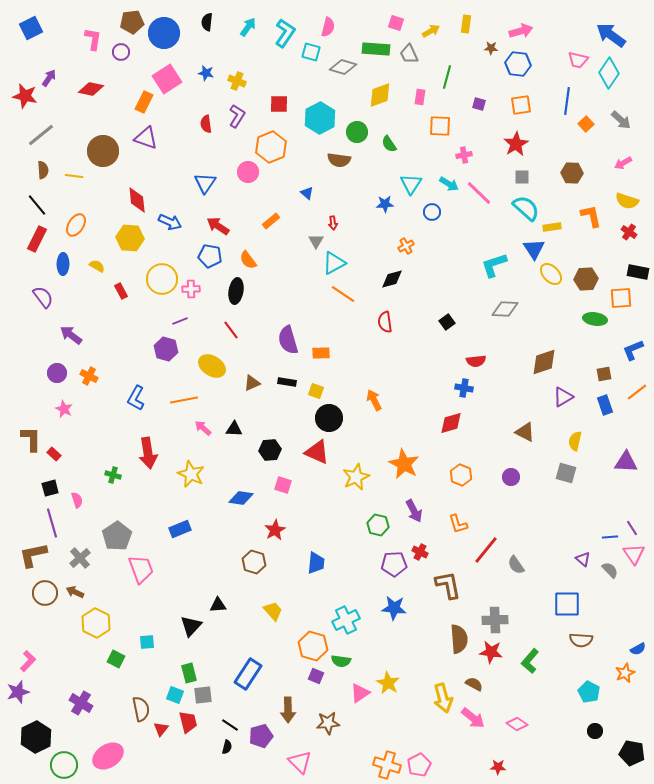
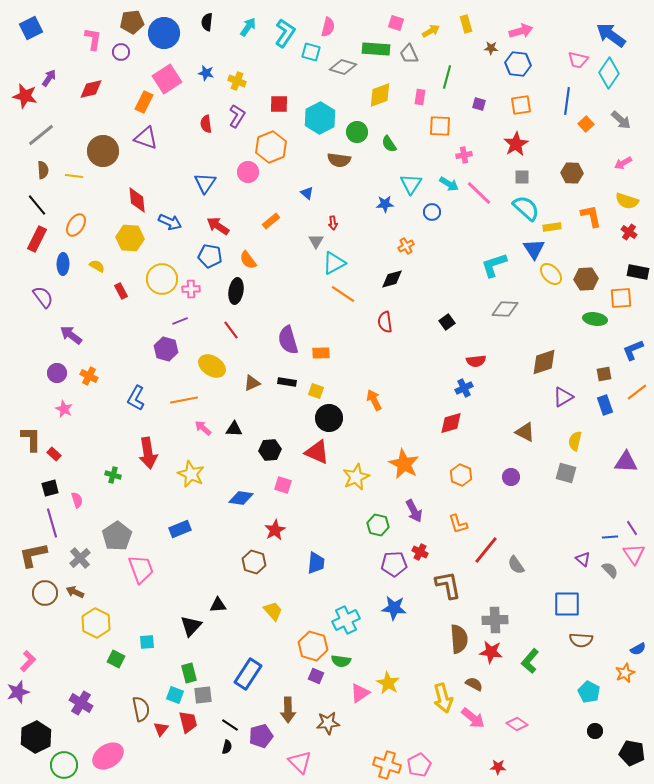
yellow rectangle at (466, 24): rotated 24 degrees counterclockwise
red diamond at (91, 89): rotated 25 degrees counterclockwise
blue cross at (464, 388): rotated 36 degrees counterclockwise
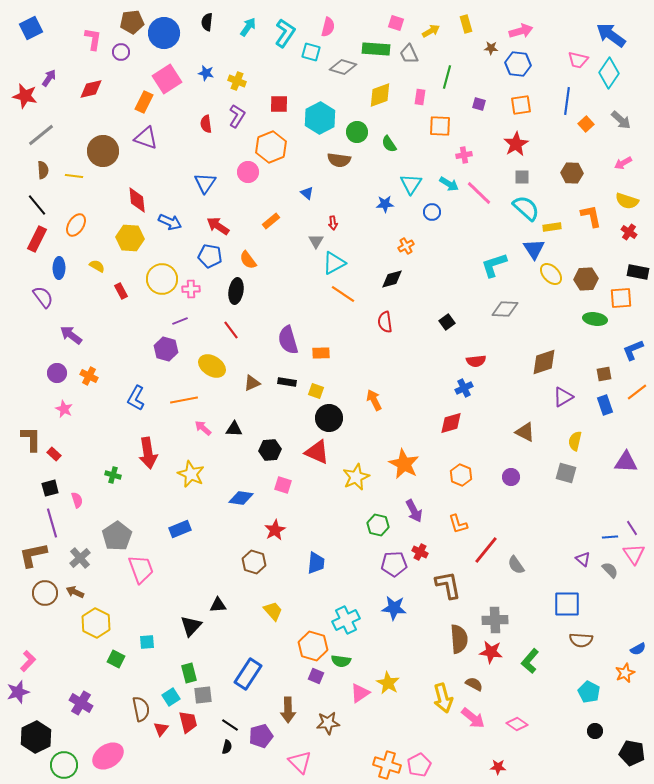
blue ellipse at (63, 264): moved 4 px left, 4 px down
cyan square at (175, 695): moved 4 px left, 2 px down; rotated 36 degrees clockwise
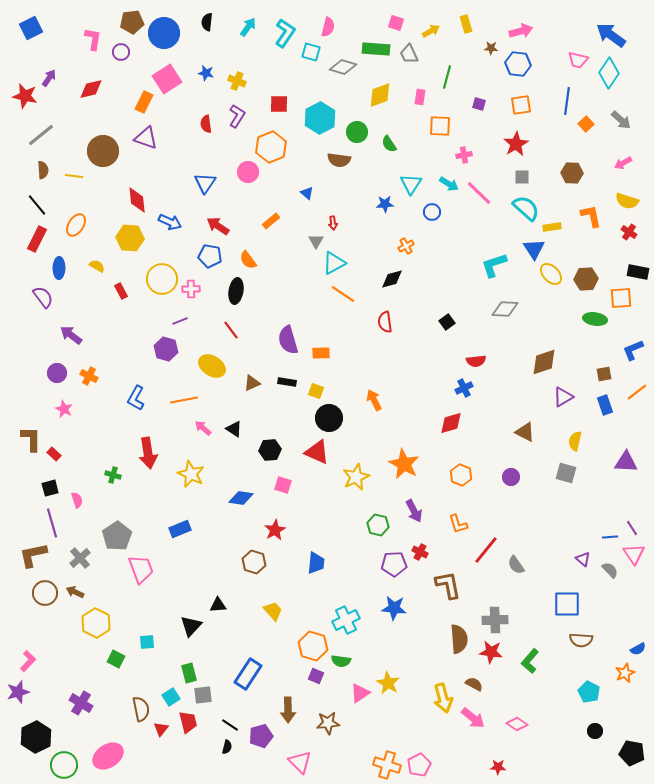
black triangle at (234, 429): rotated 30 degrees clockwise
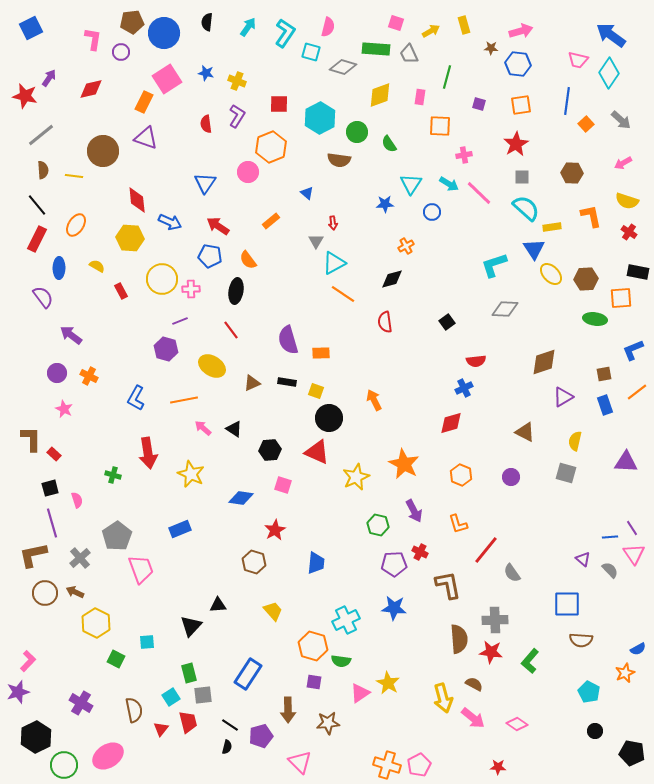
yellow rectangle at (466, 24): moved 2 px left, 1 px down
gray semicircle at (516, 565): moved 4 px left, 8 px down
purple square at (316, 676): moved 2 px left, 6 px down; rotated 14 degrees counterclockwise
brown semicircle at (141, 709): moved 7 px left, 1 px down
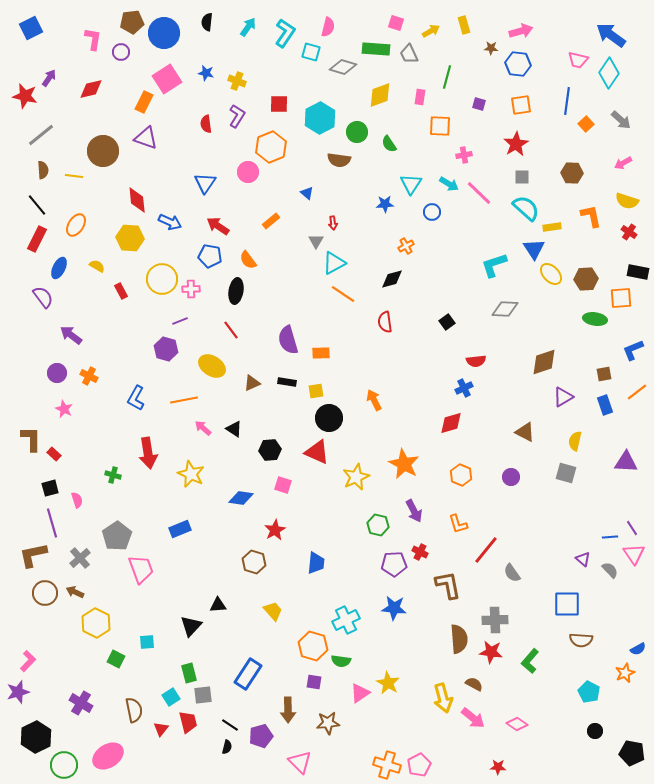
blue ellipse at (59, 268): rotated 25 degrees clockwise
yellow square at (316, 391): rotated 28 degrees counterclockwise
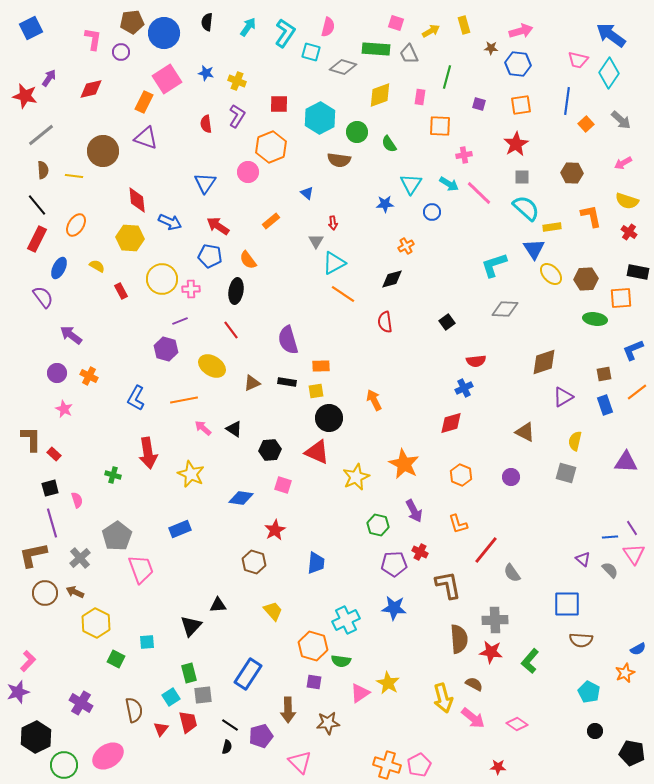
orange rectangle at (321, 353): moved 13 px down
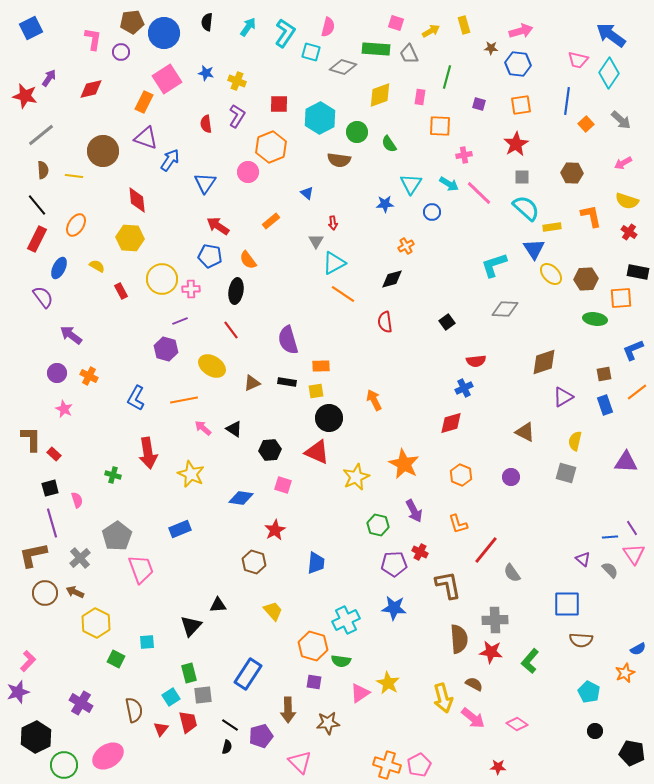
blue arrow at (170, 222): moved 62 px up; rotated 80 degrees counterclockwise
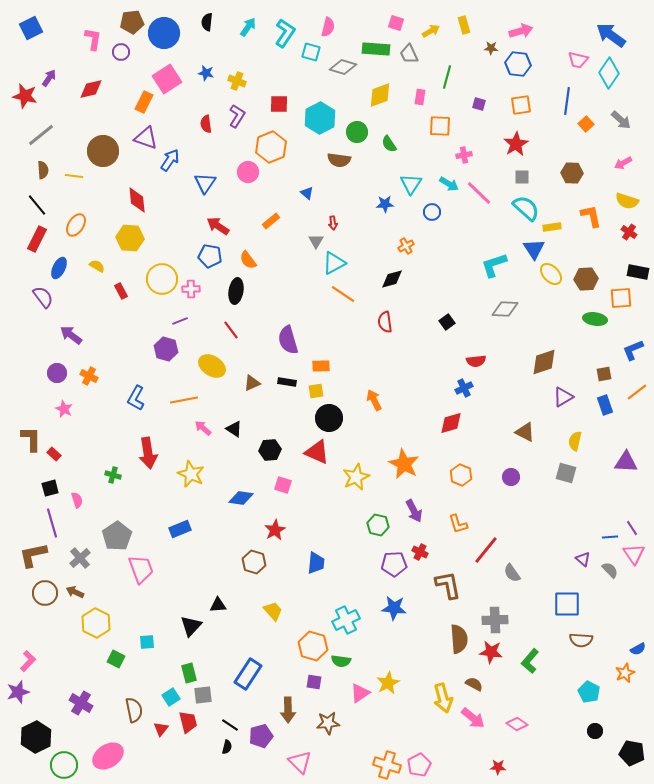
yellow star at (388, 683): rotated 15 degrees clockwise
